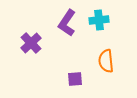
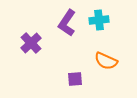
orange semicircle: rotated 60 degrees counterclockwise
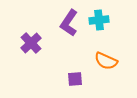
purple L-shape: moved 2 px right
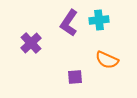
orange semicircle: moved 1 px right, 1 px up
purple square: moved 2 px up
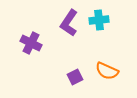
purple cross: rotated 20 degrees counterclockwise
orange semicircle: moved 11 px down
purple square: rotated 21 degrees counterclockwise
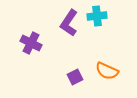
cyan cross: moved 2 px left, 4 px up
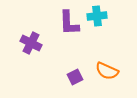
purple L-shape: rotated 36 degrees counterclockwise
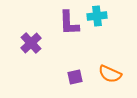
purple cross: rotated 20 degrees clockwise
orange semicircle: moved 3 px right, 3 px down
purple square: rotated 14 degrees clockwise
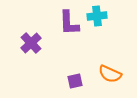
purple square: moved 4 px down
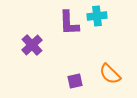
purple cross: moved 1 px right, 2 px down
orange semicircle: rotated 20 degrees clockwise
